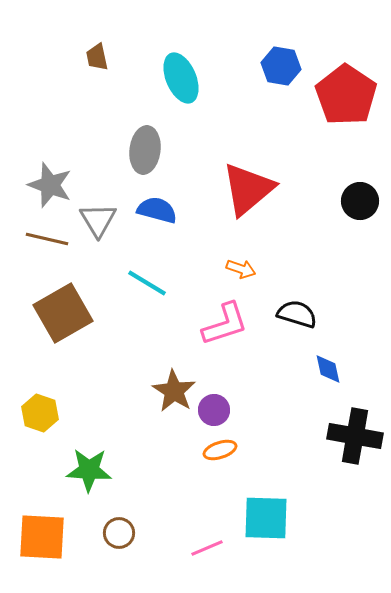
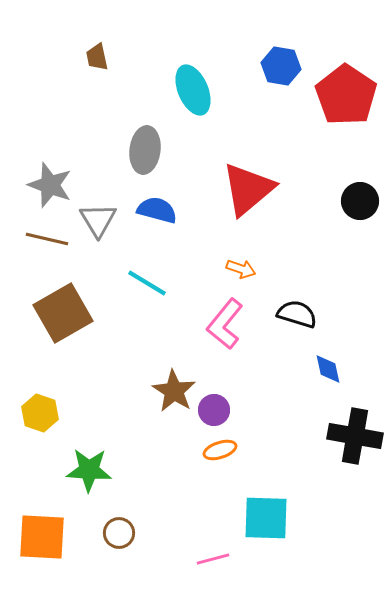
cyan ellipse: moved 12 px right, 12 px down
pink L-shape: rotated 147 degrees clockwise
pink line: moved 6 px right, 11 px down; rotated 8 degrees clockwise
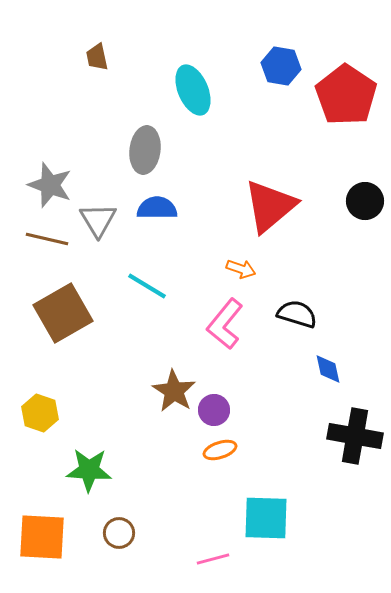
red triangle: moved 22 px right, 17 px down
black circle: moved 5 px right
blue semicircle: moved 2 px up; rotated 15 degrees counterclockwise
cyan line: moved 3 px down
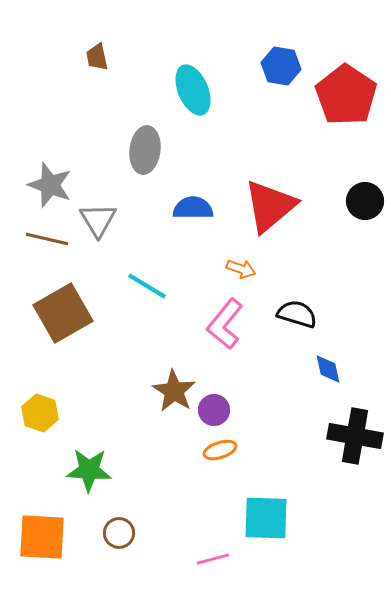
blue semicircle: moved 36 px right
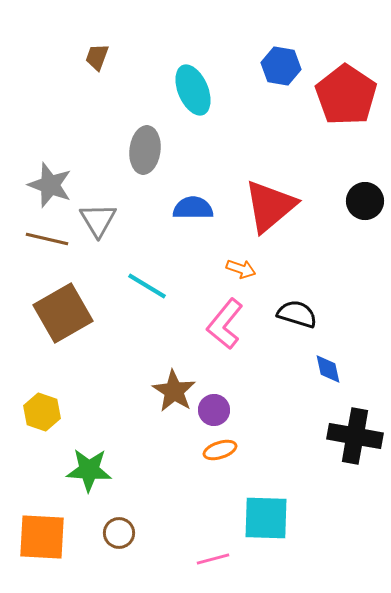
brown trapezoid: rotated 32 degrees clockwise
yellow hexagon: moved 2 px right, 1 px up
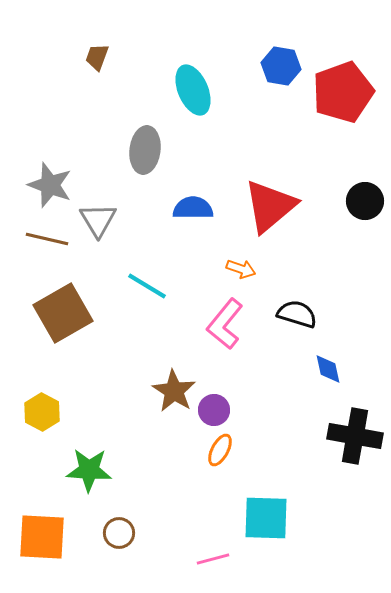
red pentagon: moved 3 px left, 3 px up; rotated 18 degrees clockwise
yellow hexagon: rotated 9 degrees clockwise
orange ellipse: rotated 44 degrees counterclockwise
